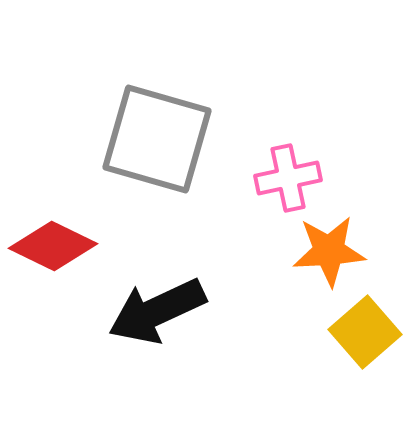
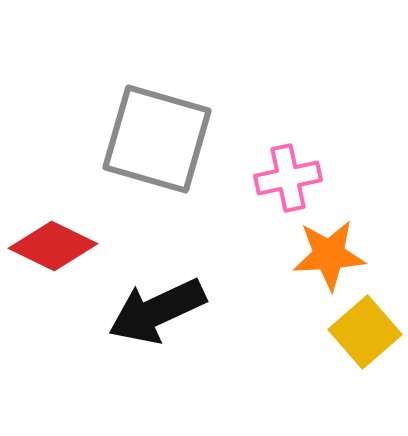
orange star: moved 4 px down
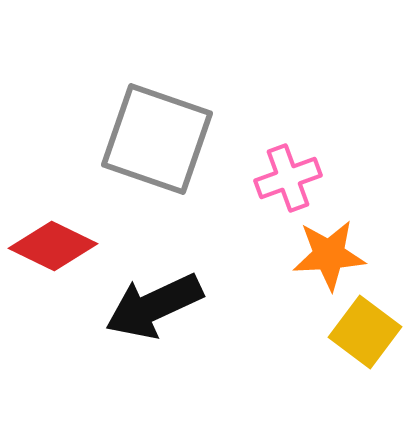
gray square: rotated 3 degrees clockwise
pink cross: rotated 8 degrees counterclockwise
black arrow: moved 3 px left, 5 px up
yellow square: rotated 12 degrees counterclockwise
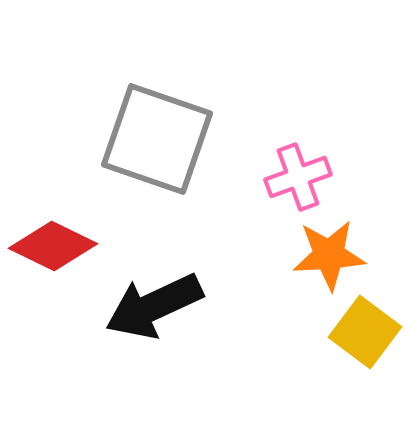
pink cross: moved 10 px right, 1 px up
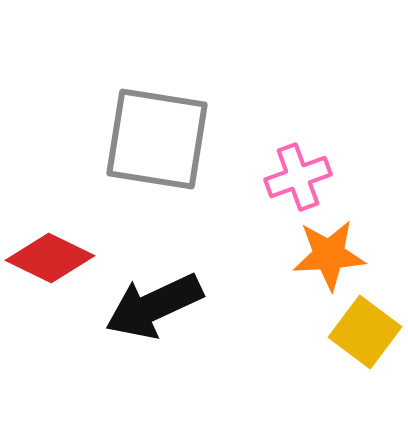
gray square: rotated 10 degrees counterclockwise
red diamond: moved 3 px left, 12 px down
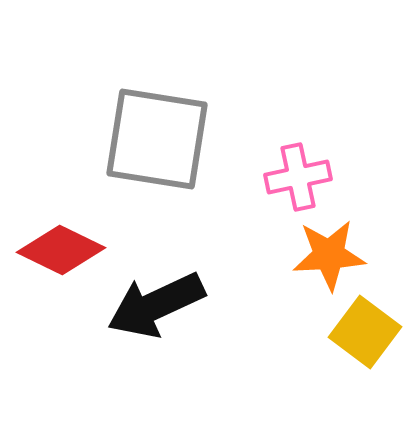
pink cross: rotated 8 degrees clockwise
red diamond: moved 11 px right, 8 px up
black arrow: moved 2 px right, 1 px up
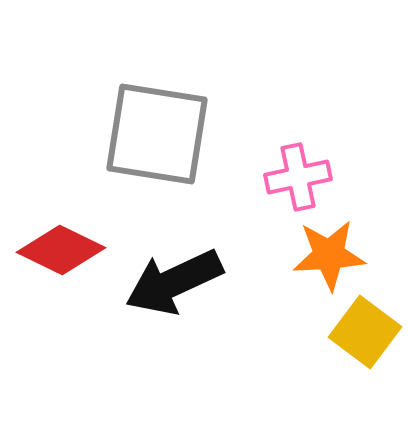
gray square: moved 5 px up
black arrow: moved 18 px right, 23 px up
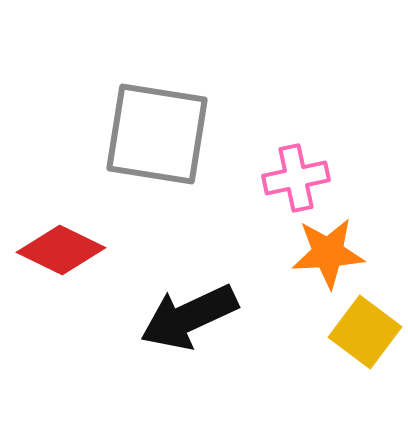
pink cross: moved 2 px left, 1 px down
orange star: moved 1 px left, 2 px up
black arrow: moved 15 px right, 35 px down
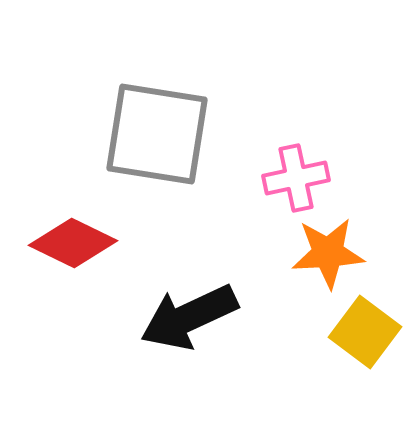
red diamond: moved 12 px right, 7 px up
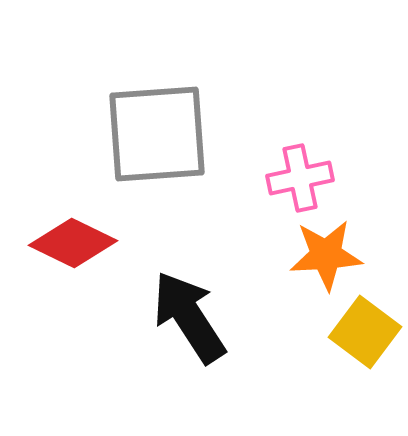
gray square: rotated 13 degrees counterclockwise
pink cross: moved 4 px right
orange star: moved 2 px left, 2 px down
black arrow: rotated 82 degrees clockwise
